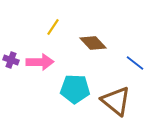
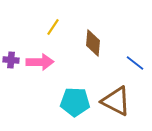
brown diamond: rotated 48 degrees clockwise
purple cross: rotated 14 degrees counterclockwise
cyan pentagon: moved 13 px down
brown triangle: rotated 12 degrees counterclockwise
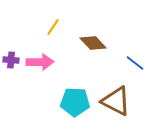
brown diamond: rotated 48 degrees counterclockwise
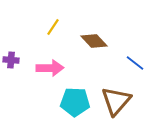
brown diamond: moved 1 px right, 2 px up
pink arrow: moved 10 px right, 6 px down
brown triangle: rotated 44 degrees clockwise
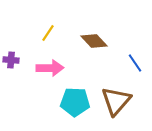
yellow line: moved 5 px left, 6 px down
blue line: rotated 18 degrees clockwise
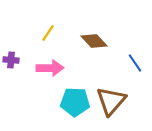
brown triangle: moved 5 px left
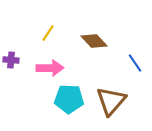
cyan pentagon: moved 6 px left, 3 px up
